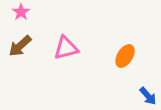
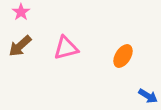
orange ellipse: moved 2 px left
blue arrow: rotated 18 degrees counterclockwise
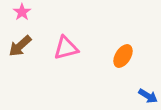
pink star: moved 1 px right
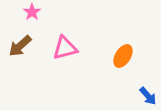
pink star: moved 10 px right
pink triangle: moved 1 px left
blue arrow: rotated 18 degrees clockwise
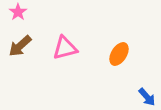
pink star: moved 14 px left
orange ellipse: moved 4 px left, 2 px up
blue arrow: moved 1 px left, 1 px down
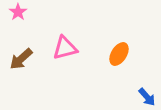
brown arrow: moved 1 px right, 13 px down
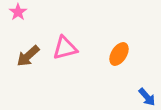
brown arrow: moved 7 px right, 3 px up
